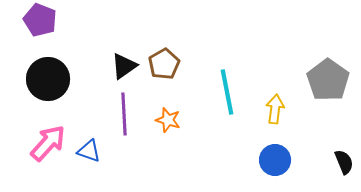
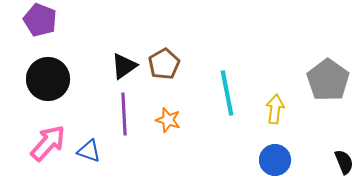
cyan line: moved 1 px down
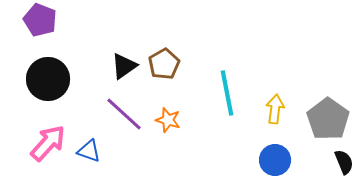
gray pentagon: moved 39 px down
purple line: rotated 45 degrees counterclockwise
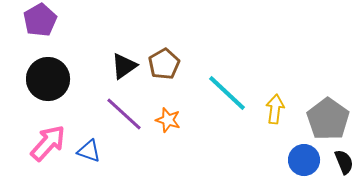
purple pentagon: rotated 20 degrees clockwise
cyan line: rotated 36 degrees counterclockwise
blue circle: moved 29 px right
